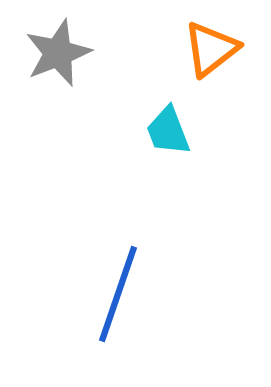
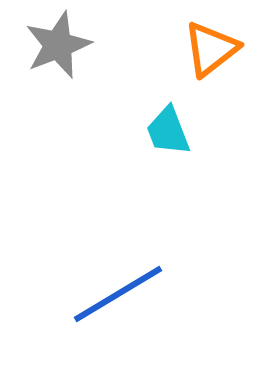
gray star: moved 8 px up
blue line: rotated 40 degrees clockwise
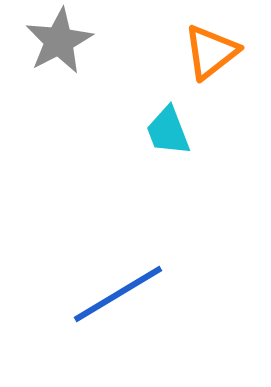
gray star: moved 1 px right, 4 px up; rotated 6 degrees counterclockwise
orange triangle: moved 3 px down
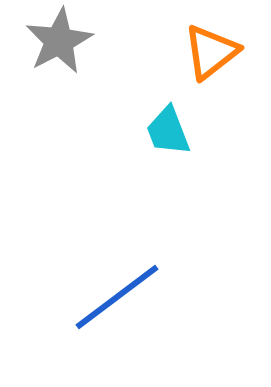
blue line: moved 1 px left, 3 px down; rotated 6 degrees counterclockwise
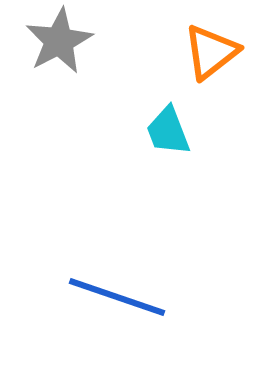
blue line: rotated 56 degrees clockwise
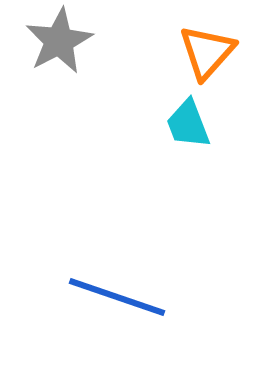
orange triangle: moved 4 px left; rotated 10 degrees counterclockwise
cyan trapezoid: moved 20 px right, 7 px up
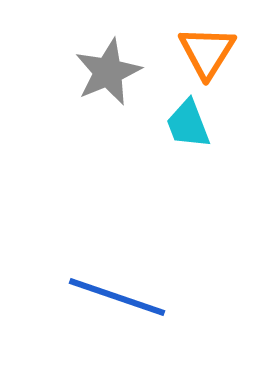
gray star: moved 49 px right, 31 px down; rotated 4 degrees clockwise
orange triangle: rotated 10 degrees counterclockwise
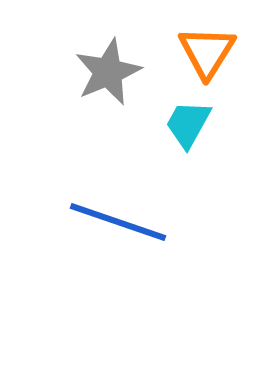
cyan trapezoid: rotated 50 degrees clockwise
blue line: moved 1 px right, 75 px up
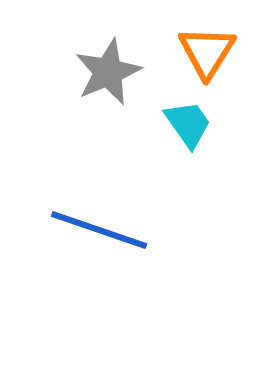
cyan trapezoid: rotated 116 degrees clockwise
blue line: moved 19 px left, 8 px down
